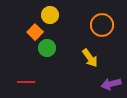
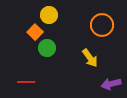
yellow circle: moved 1 px left
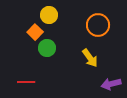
orange circle: moved 4 px left
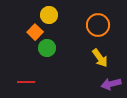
yellow arrow: moved 10 px right
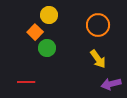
yellow arrow: moved 2 px left, 1 px down
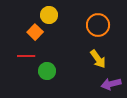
green circle: moved 23 px down
red line: moved 26 px up
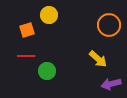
orange circle: moved 11 px right
orange square: moved 8 px left, 2 px up; rotated 28 degrees clockwise
yellow arrow: rotated 12 degrees counterclockwise
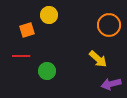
red line: moved 5 px left
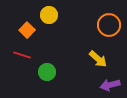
orange square: rotated 28 degrees counterclockwise
red line: moved 1 px right, 1 px up; rotated 18 degrees clockwise
green circle: moved 1 px down
purple arrow: moved 1 px left, 1 px down
